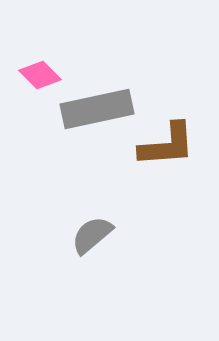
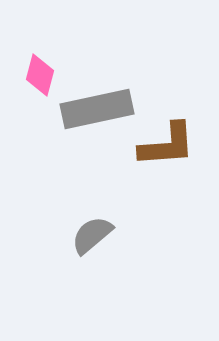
pink diamond: rotated 60 degrees clockwise
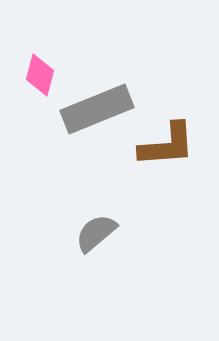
gray rectangle: rotated 10 degrees counterclockwise
gray semicircle: moved 4 px right, 2 px up
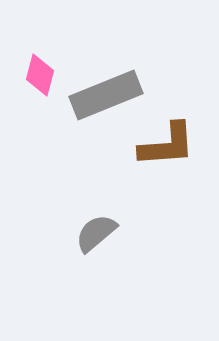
gray rectangle: moved 9 px right, 14 px up
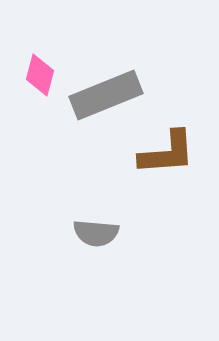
brown L-shape: moved 8 px down
gray semicircle: rotated 135 degrees counterclockwise
